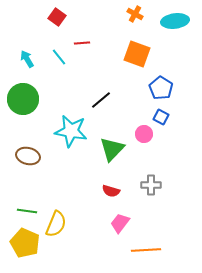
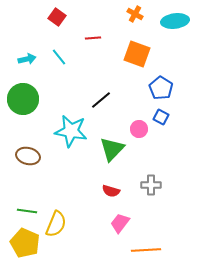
red line: moved 11 px right, 5 px up
cyan arrow: rotated 108 degrees clockwise
pink circle: moved 5 px left, 5 px up
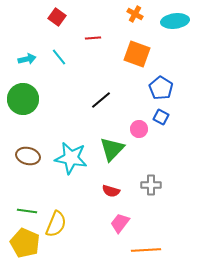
cyan star: moved 27 px down
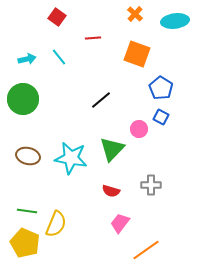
orange cross: rotated 14 degrees clockwise
orange line: rotated 32 degrees counterclockwise
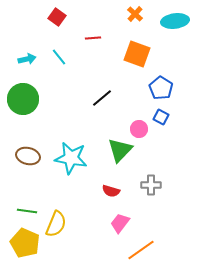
black line: moved 1 px right, 2 px up
green triangle: moved 8 px right, 1 px down
orange line: moved 5 px left
